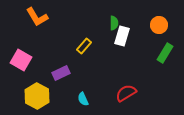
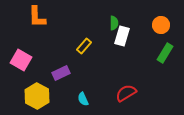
orange L-shape: rotated 30 degrees clockwise
orange circle: moved 2 px right
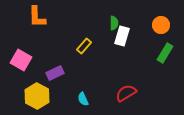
purple rectangle: moved 6 px left
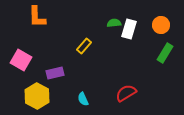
green semicircle: rotated 96 degrees counterclockwise
white rectangle: moved 7 px right, 7 px up
purple rectangle: rotated 12 degrees clockwise
